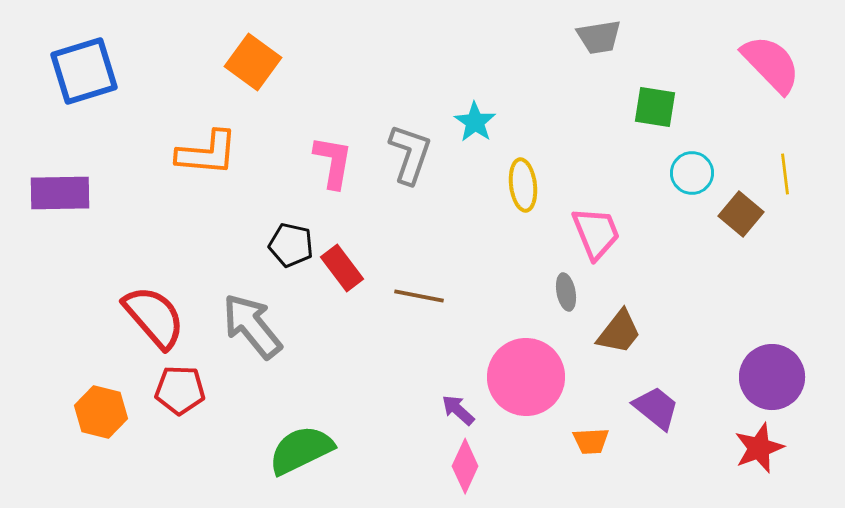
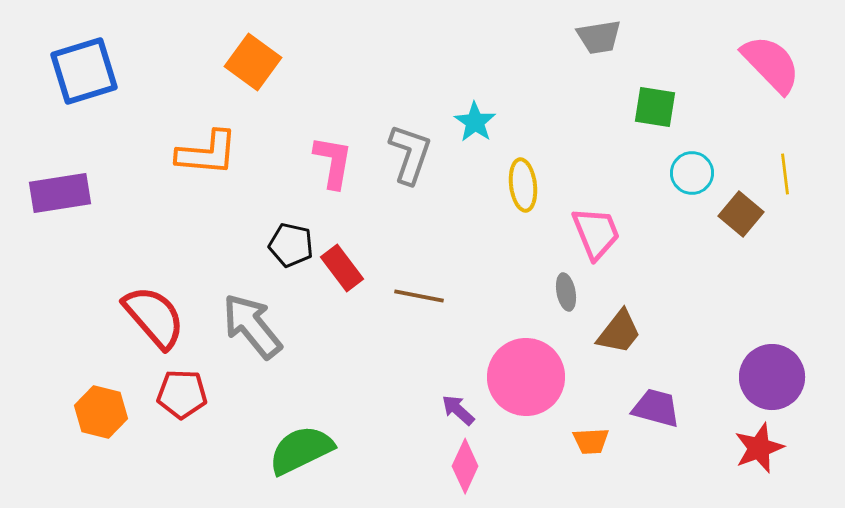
purple rectangle: rotated 8 degrees counterclockwise
red pentagon: moved 2 px right, 4 px down
purple trapezoid: rotated 24 degrees counterclockwise
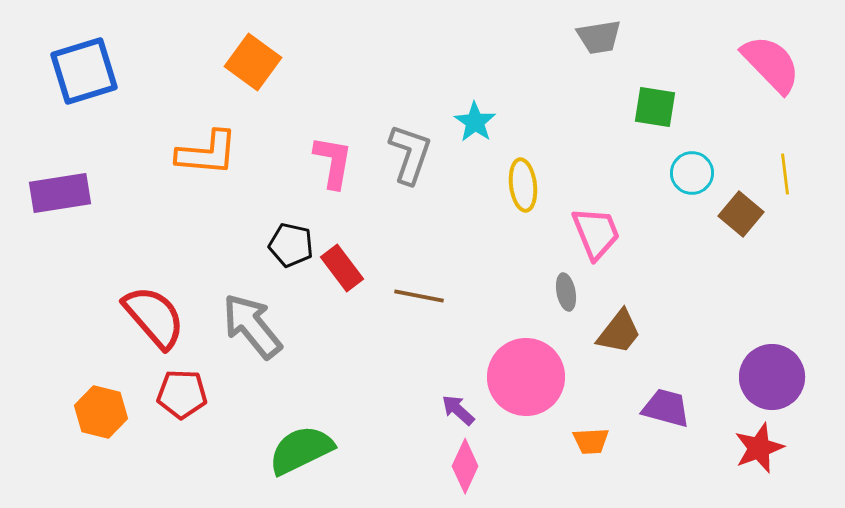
purple trapezoid: moved 10 px right
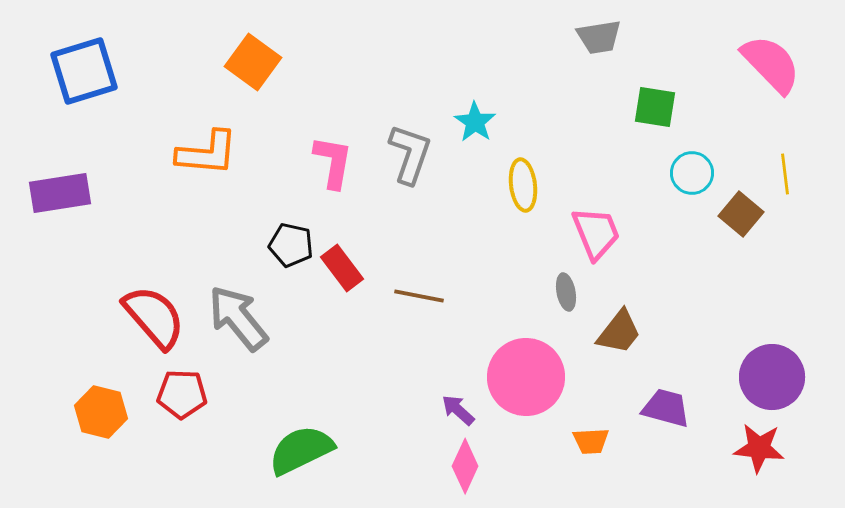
gray arrow: moved 14 px left, 8 px up
red star: rotated 27 degrees clockwise
